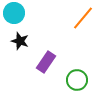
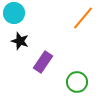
purple rectangle: moved 3 px left
green circle: moved 2 px down
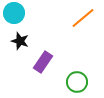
orange line: rotated 10 degrees clockwise
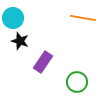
cyan circle: moved 1 px left, 5 px down
orange line: rotated 50 degrees clockwise
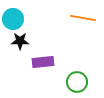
cyan circle: moved 1 px down
black star: rotated 18 degrees counterclockwise
purple rectangle: rotated 50 degrees clockwise
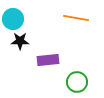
orange line: moved 7 px left
purple rectangle: moved 5 px right, 2 px up
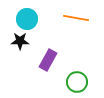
cyan circle: moved 14 px right
purple rectangle: rotated 55 degrees counterclockwise
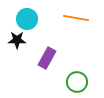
black star: moved 3 px left, 1 px up
purple rectangle: moved 1 px left, 2 px up
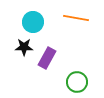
cyan circle: moved 6 px right, 3 px down
black star: moved 7 px right, 7 px down
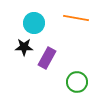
cyan circle: moved 1 px right, 1 px down
